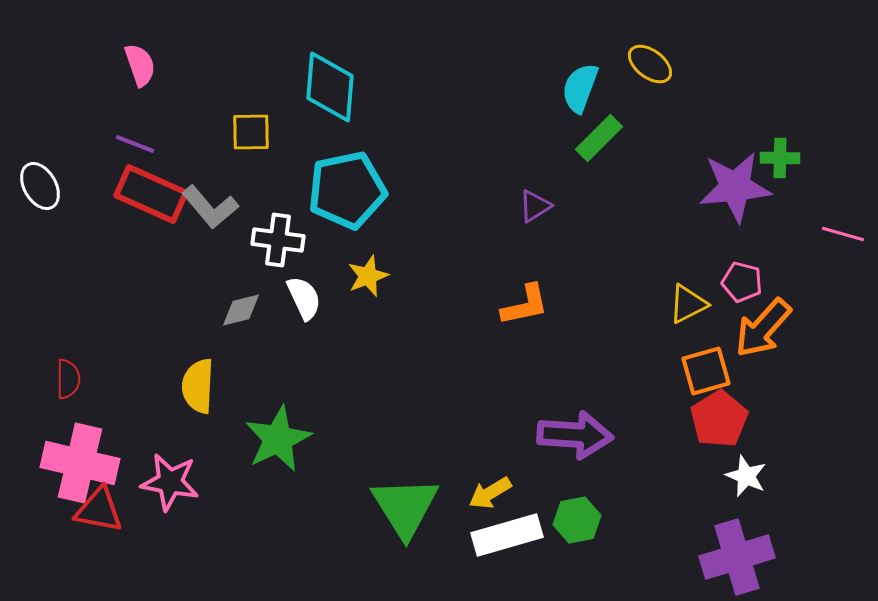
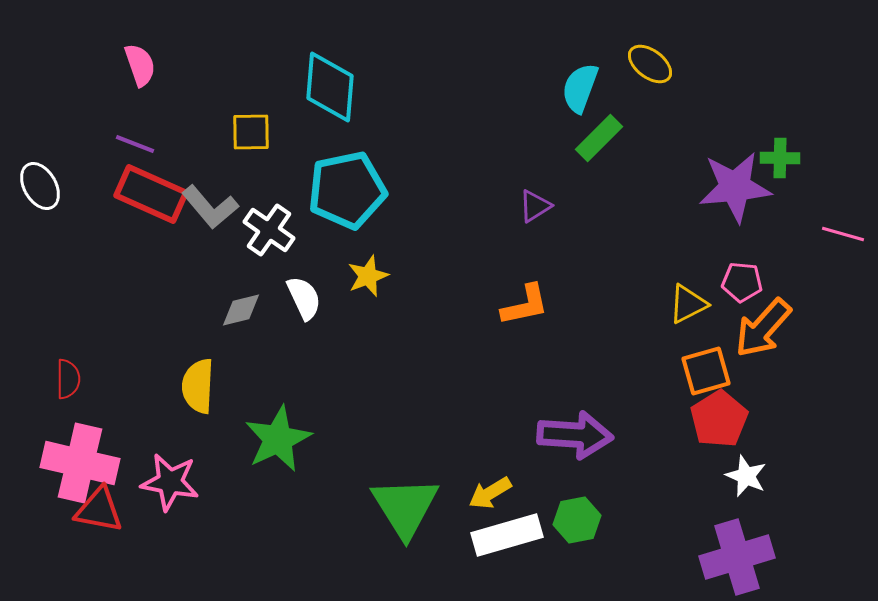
white cross: moved 9 px left, 10 px up; rotated 27 degrees clockwise
pink pentagon: rotated 9 degrees counterclockwise
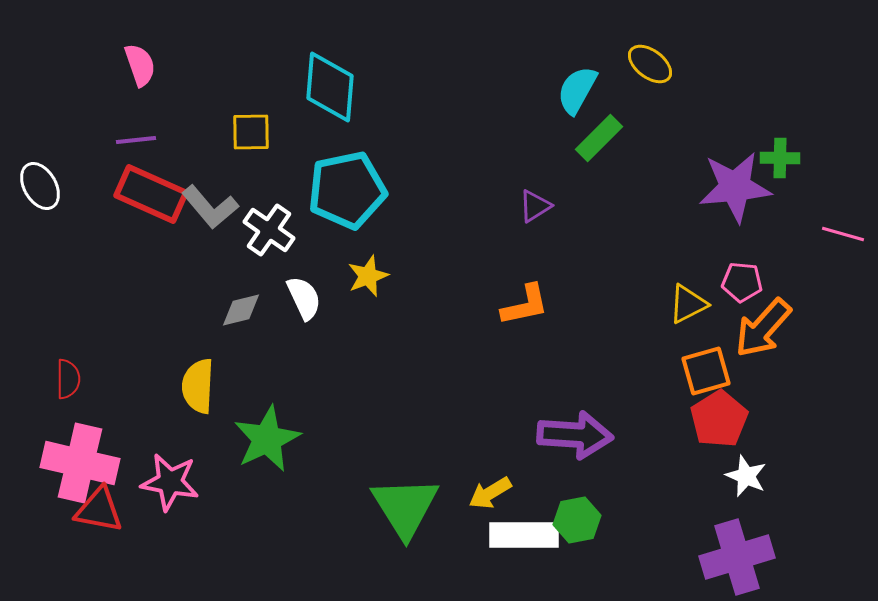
cyan semicircle: moved 3 px left, 2 px down; rotated 9 degrees clockwise
purple line: moved 1 px right, 4 px up; rotated 27 degrees counterclockwise
green star: moved 11 px left
white rectangle: moved 17 px right; rotated 16 degrees clockwise
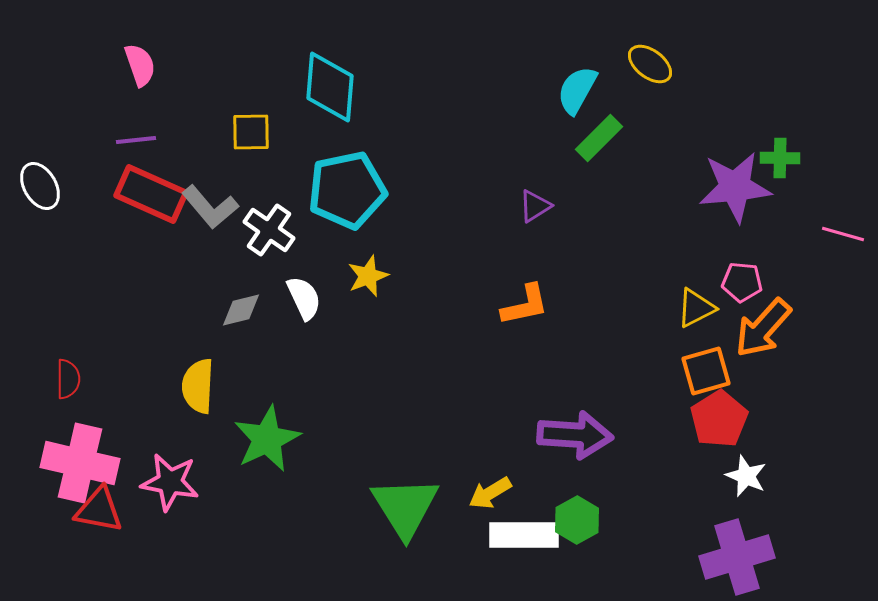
yellow triangle: moved 8 px right, 4 px down
green hexagon: rotated 18 degrees counterclockwise
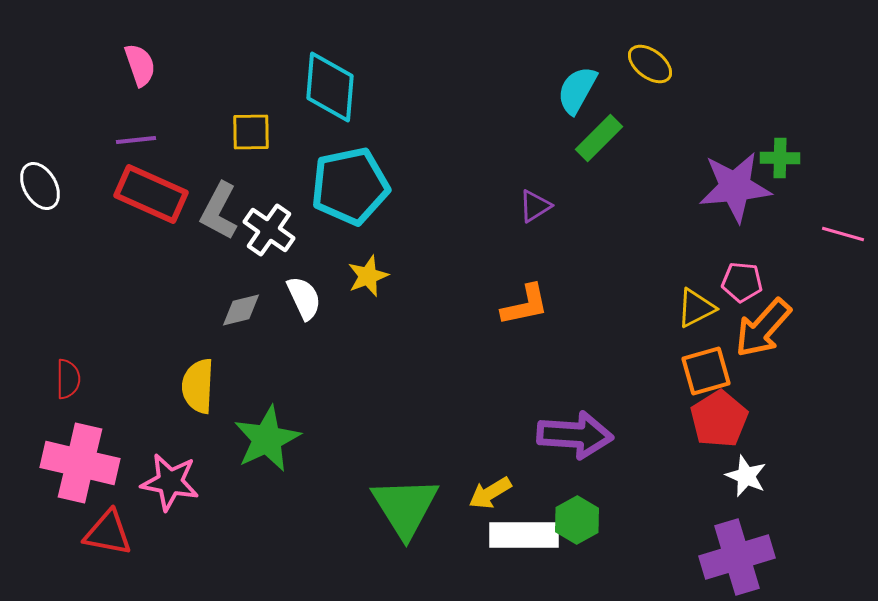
cyan pentagon: moved 3 px right, 4 px up
gray L-shape: moved 9 px right, 4 px down; rotated 68 degrees clockwise
red triangle: moved 9 px right, 23 px down
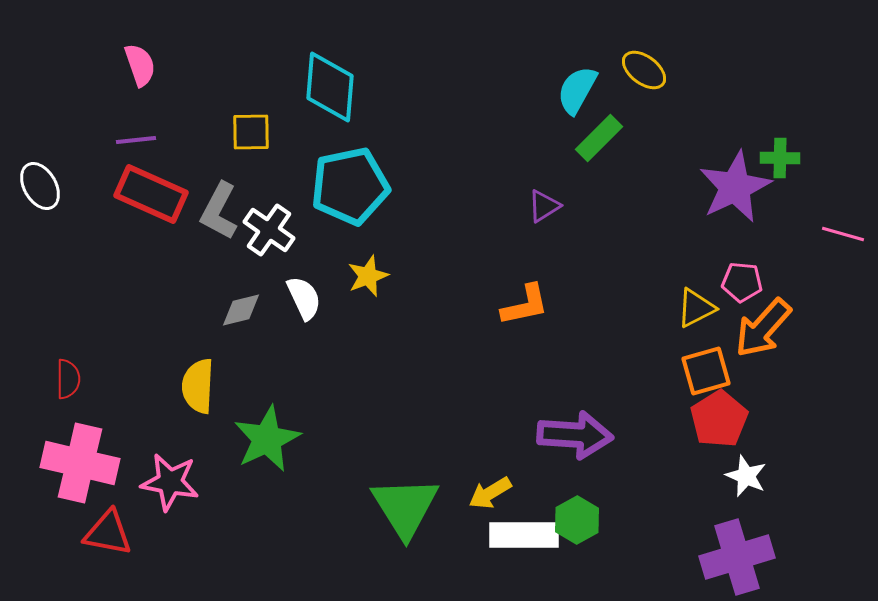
yellow ellipse: moved 6 px left, 6 px down
purple star: rotated 20 degrees counterclockwise
purple triangle: moved 9 px right
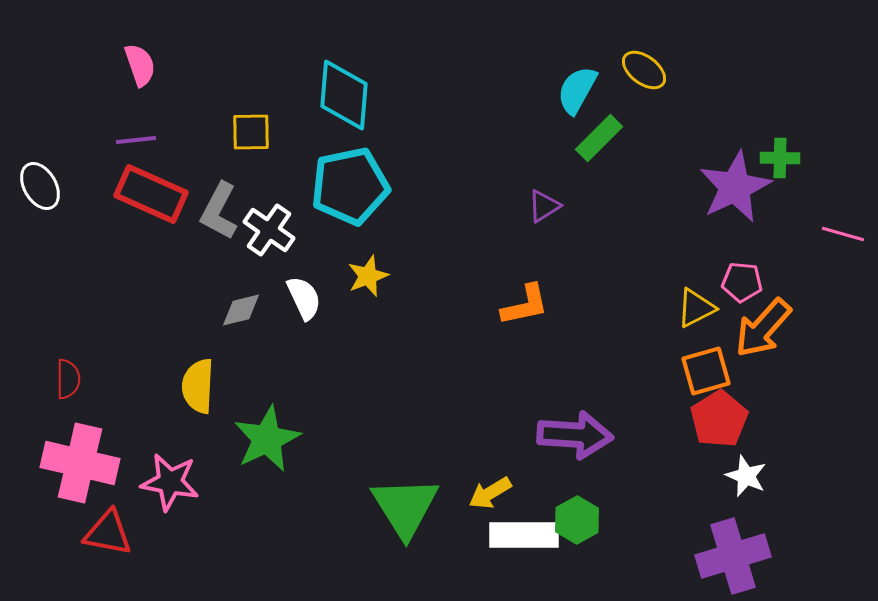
cyan diamond: moved 14 px right, 8 px down
purple cross: moved 4 px left, 1 px up
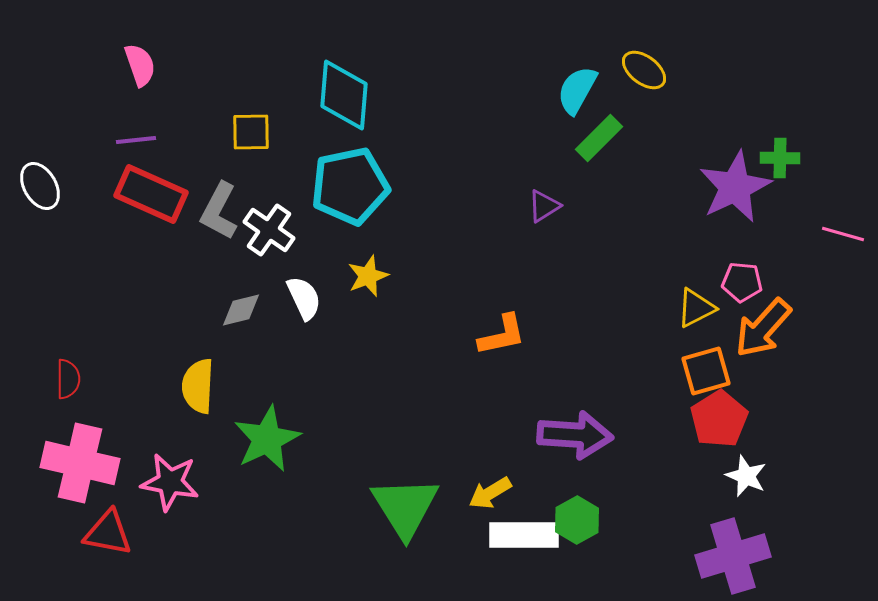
orange L-shape: moved 23 px left, 30 px down
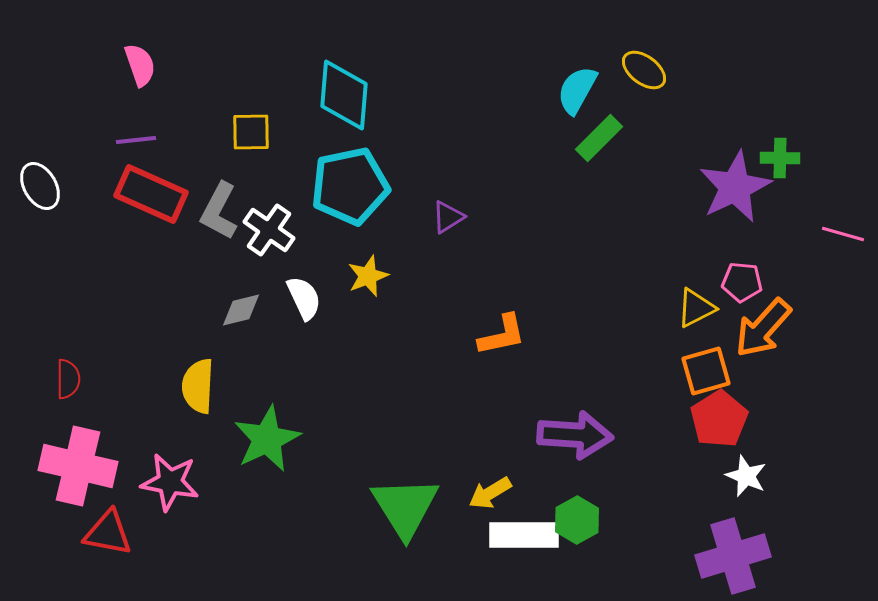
purple triangle: moved 96 px left, 11 px down
pink cross: moved 2 px left, 3 px down
